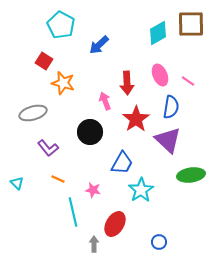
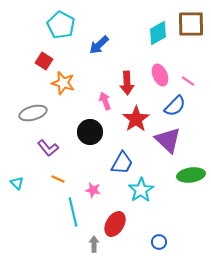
blue semicircle: moved 4 px right, 1 px up; rotated 35 degrees clockwise
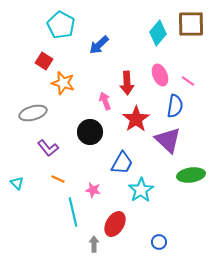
cyan diamond: rotated 20 degrees counterclockwise
blue semicircle: rotated 35 degrees counterclockwise
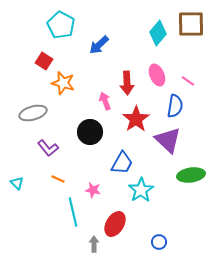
pink ellipse: moved 3 px left
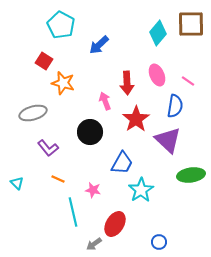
gray arrow: rotated 126 degrees counterclockwise
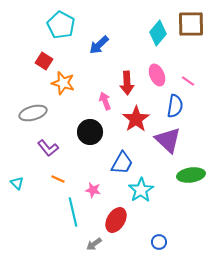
red ellipse: moved 1 px right, 4 px up
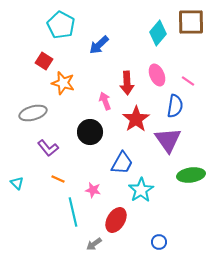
brown square: moved 2 px up
purple triangle: rotated 12 degrees clockwise
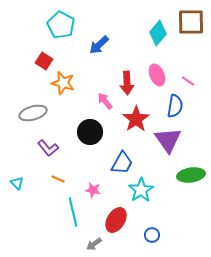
pink arrow: rotated 18 degrees counterclockwise
blue circle: moved 7 px left, 7 px up
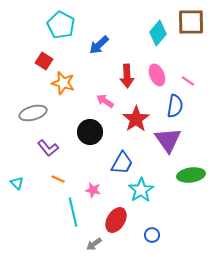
red arrow: moved 7 px up
pink arrow: rotated 18 degrees counterclockwise
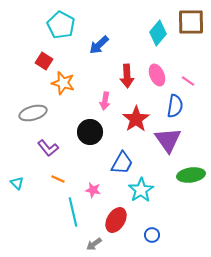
pink arrow: rotated 114 degrees counterclockwise
